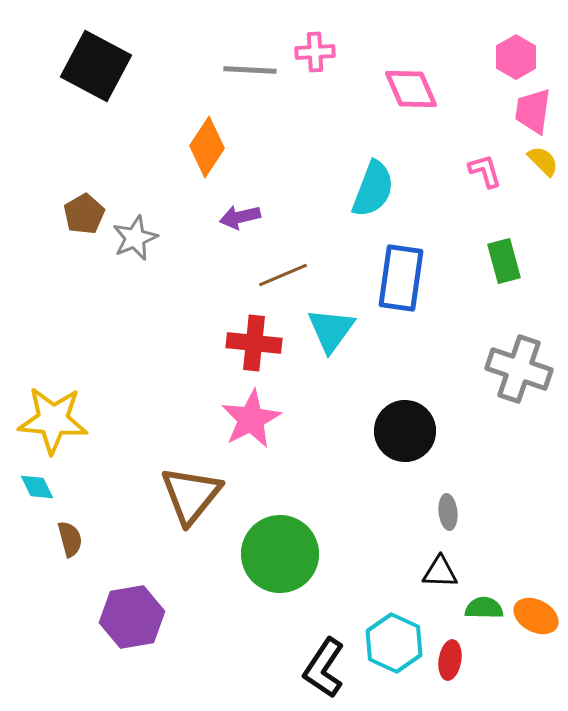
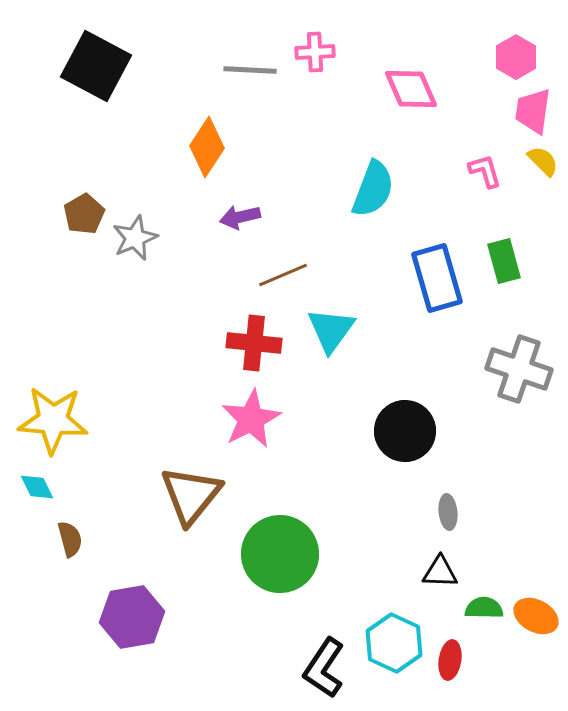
blue rectangle: moved 36 px right; rotated 24 degrees counterclockwise
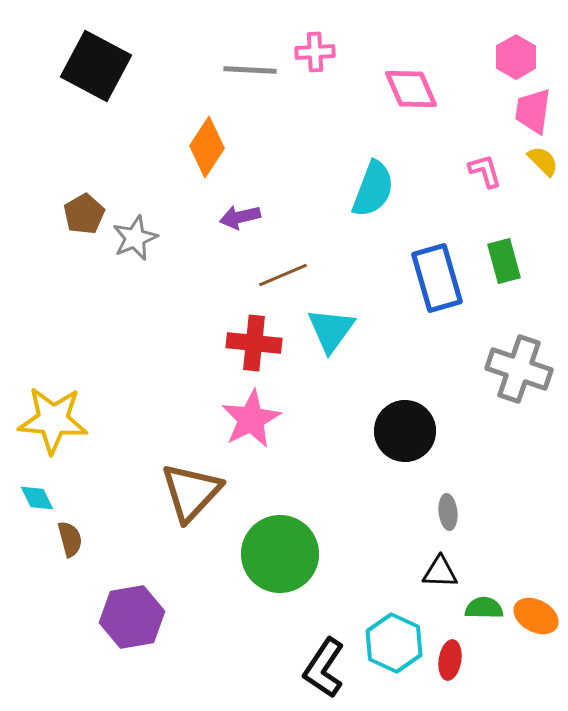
cyan diamond: moved 11 px down
brown triangle: moved 3 px up; rotated 4 degrees clockwise
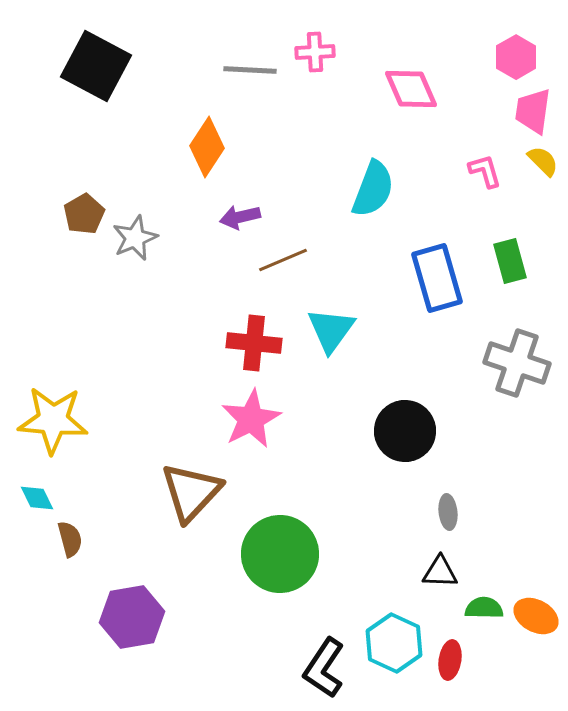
green rectangle: moved 6 px right
brown line: moved 15 px up
gray cross: moved 2 px left, 6 px up
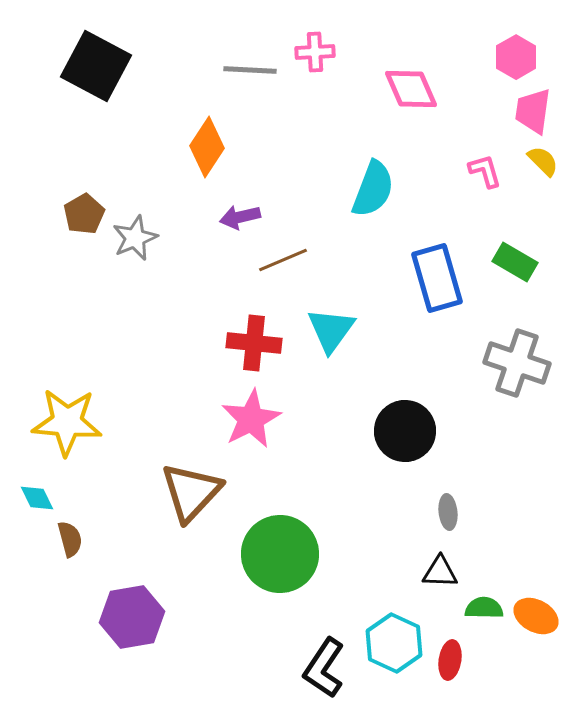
green rectangle: moved 5 px right, 1 px down; rotated 45 degrees counterclockwise
yellow star: moved 14 px right, 2 px down
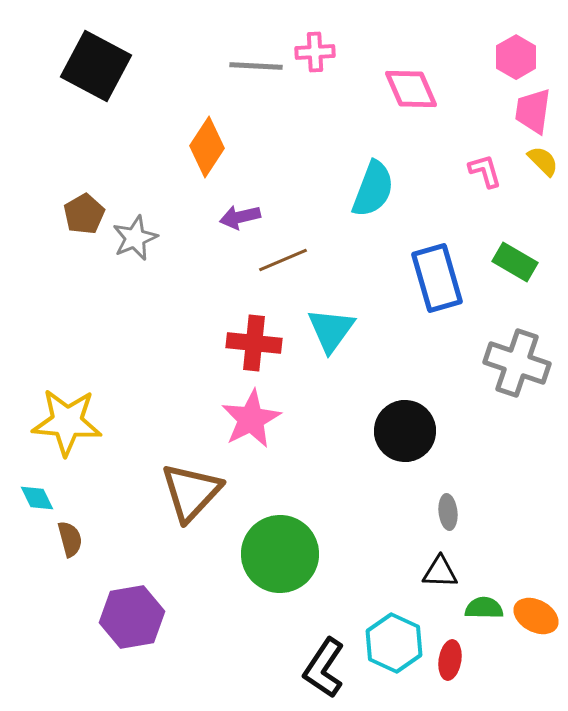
gray line: moved 6 px right, 4 px up
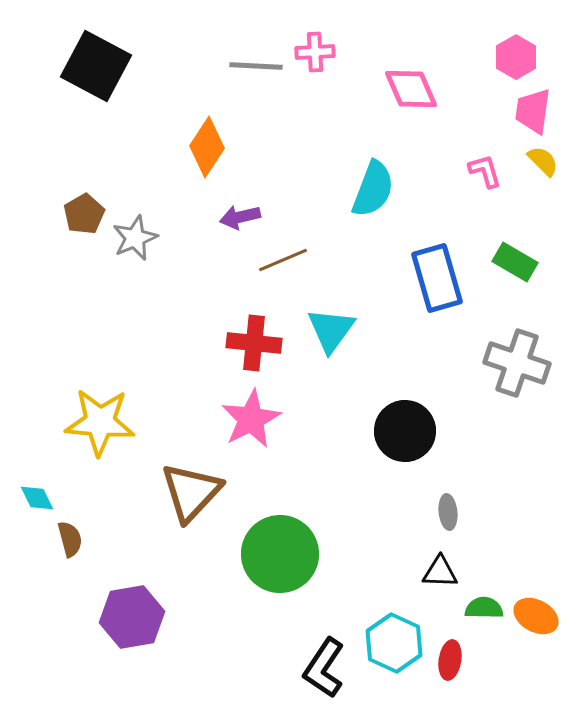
yellow star: moved 33 px right
